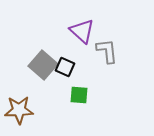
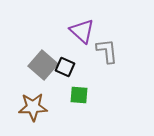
brown star: moved 14 px right, 3 px up
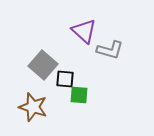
purple triangle: moved 2 px right
gray L-shape: moved 3 px right, 1 px up; rotated 112 degrees clockwise
black square: moved 12 px down; rotated 18 degrees counterclockwise
brown star: rotated 20 degrees clockwise
